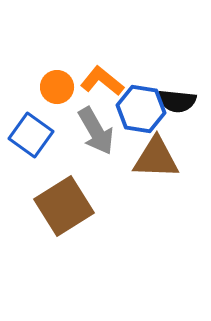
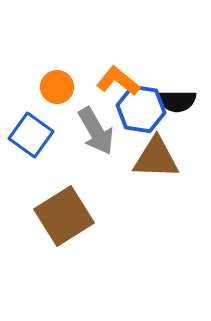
orange L-shape: moved 16 px right
black semicircle: rotated 6 degrees counterclockwise
brown square: moved 10 px down
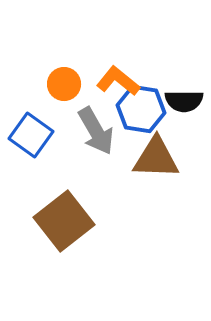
orange circle: moved 7 px right, 3 px up
black semicircle: moved 7 px right
brown square: moved 5 px down; rotated 6 degrees counterclockwise
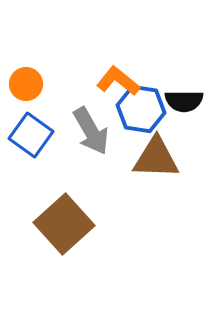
orange circle: moved 38 px left
gray arrow: moved 5 px left
brown square: moved 3 px down; rotated 4 degrees counterclockwise
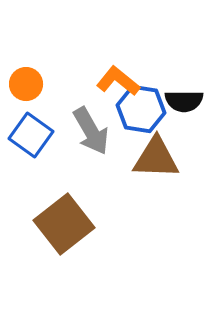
brown square: rotated 4 degrees clockwise
